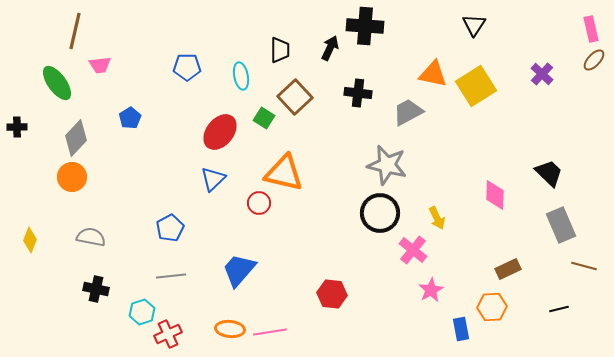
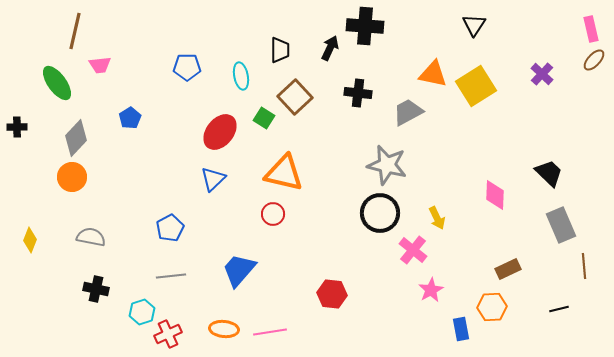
red circle at (259, 203): moved 14 px right, 11 px down
brown line at (584, 266): rotated 70 degrees clockwise
orange ellipse at (230, 329): moved 6 px left
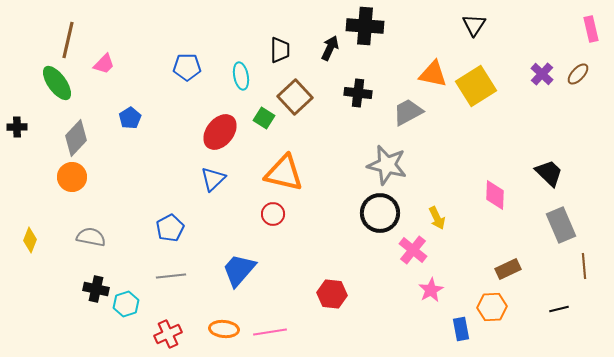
brown line at (75, 31): moved 7 px left, 9 px down
brown ellipse at (594, 60): moved 16 px left, 14 px down
pink trapezoid at (100, 65): moved 4 px right, 1 px up; rotated 40 degrees counterclockwise
cyan hexagon at (142, 312): moved 16 px left, 8 px up
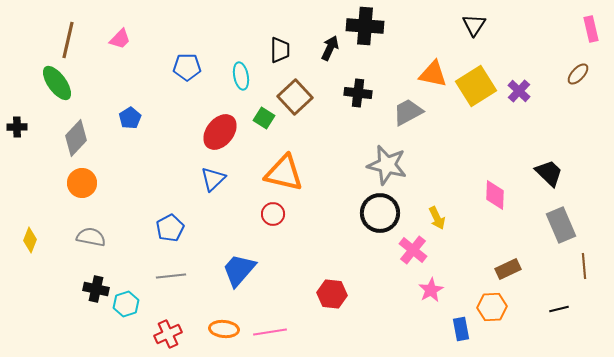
pink trapezoid at (104, 64): moved 16 px right, 25 px up
purple cross at (542, 74): moved 23 px left, 17 px down
orange circle at (72, 177): moved 10 px right, 6 px down
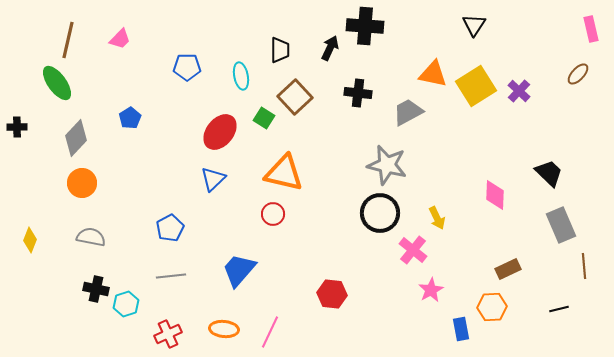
pink line at (270, 332): rotated 56 degrees counterclockwise
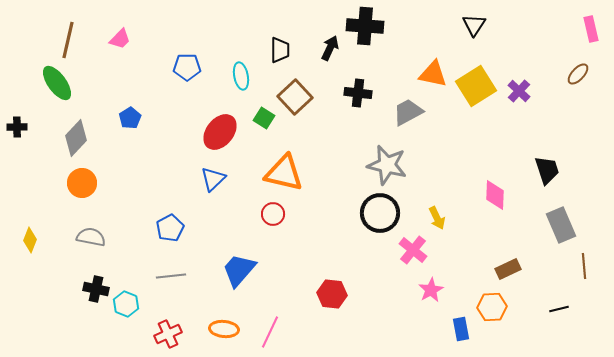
black trapezoid at (549, 173): moved 2 px left, 3 px up; rotated 28 degrees clockwise
cyan hexagon at (126, 304): rotated 20 degrees counterclockwise
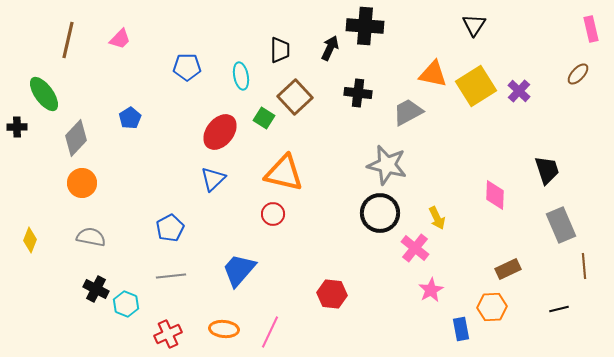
green ellipse at (57, 83): moved 13 px left, 11 px down
pink cross at (413, 250): moved 2 px right, 2 px up
black cross at (96, 289): rotated 15 degrees clockwise
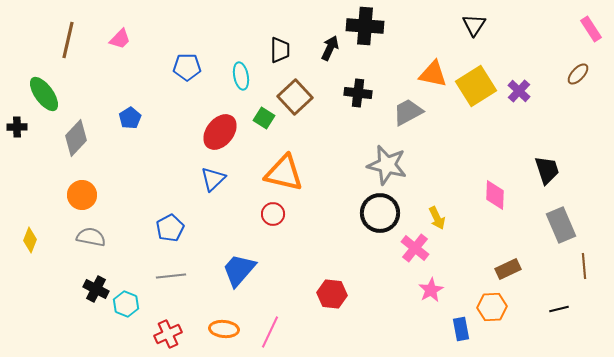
pink rectangle at (591, 29): rotated 20 degrees counterclockwise
orange circle at (82, 183): moved 12 px down
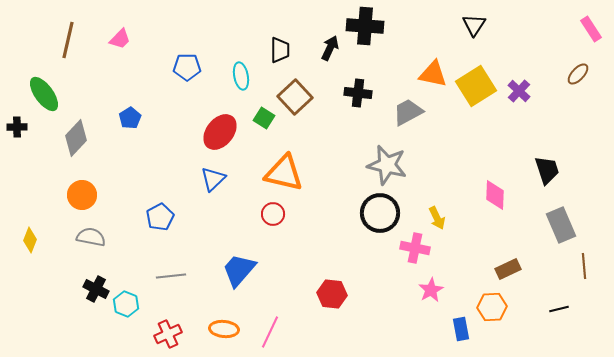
blue pentagon at (170, 228): moved 10 px left, 11 px up
pink cross at (415, 248): rotated 28 degrees counterclockwise
